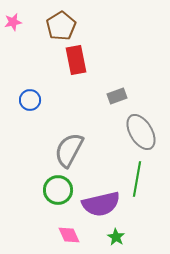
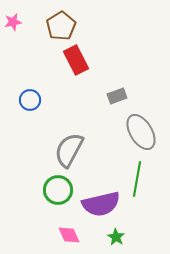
red rectangle: rotated 16 degrees counterclockwise
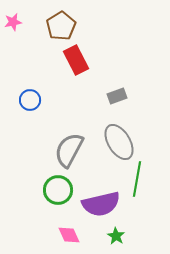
gray ellipse: moved 22 px left, 10 px down
green star: moved 1 px up
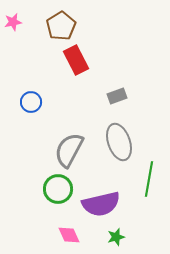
blue circle: moved 1 px right, 2 px down
gray ellipse: rotated 12 degrees clockwise
green line: moved 12 px right
green circle: moved 1 px up
green star: moved 1 px down; rotated 24 degrees clockwise
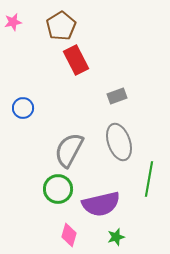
blue circle: moved 8 px left, 6 px down
pink diamond: rotated 40 degrees clockwise
